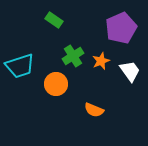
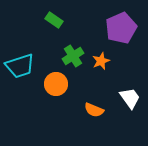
white trapezoid: moved 27 px down
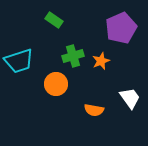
green cross: rotated 15 degrees clockwise
cyan trapezoid: moved 1 px left, 5 px up
orange semicircle: rotated 12 degrees counterclockwise
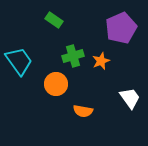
cyan trapezoid: rotated 108 degrees counterclockwise
orange semicircle: moved 11 px left, 1 px down
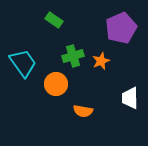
cyan trapezoid: moved 4 px right, 2 px down
white trapezoid: rotated 145 degrees counterclockwise
